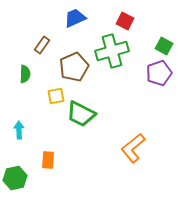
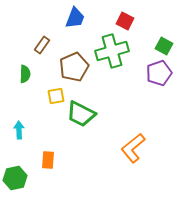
blue trapezoid: rotated 135 degrees clockwise
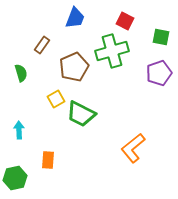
green square: moved 3 px left, 9 px up; rotated 18 degrees counterclockwise
green semicircle: moved 4 px left, 1 px up; rotated 18 degrees counterclockwise
yellow square: moved 3 px down; rotated 18 degrees counterclockwise
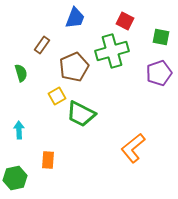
yellow square: moved 1 px right, 3 px up
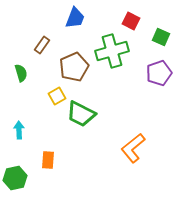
red square: moved 6 px right
green square: rotated 12 degrees clockwise
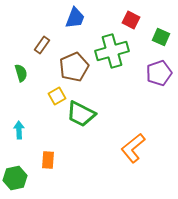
red square: moved 1 px up
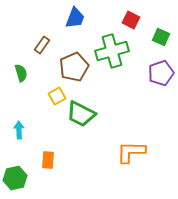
purple pentagon: moved 2 px right
orange L-shape: moved 2 px left, 4 px down; rotated 40 degrees clockwise
